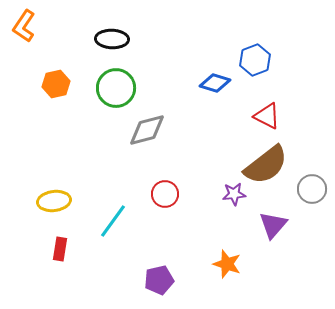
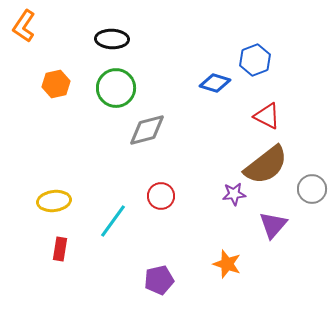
red circle: moved 4 px left, 2 px down
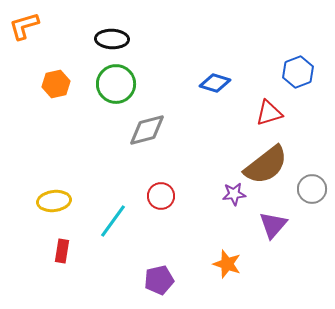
orange L-shape: rotated 40 degrees clockwise
blue hexagon: moved 43 px right, 12 px down
green circle: moved 4 px up
red triangle: moved 2 px right, 3 px up; rotated 44 degrees counterclockwise
red rectangle: moved 2 px right, 2 px down
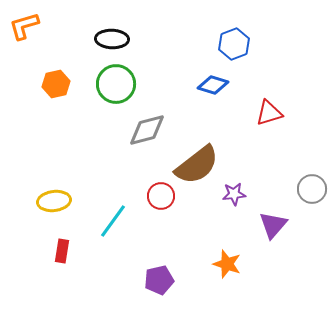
blue hexagon: moved 64 px left, 28 px up
blue diamond: moved 2 px left, 2 px down
brown semicircle: moved 69 px left
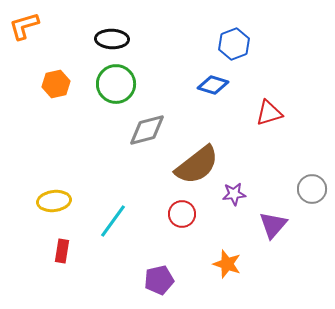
red circle: moved 21 px right, 18 px down
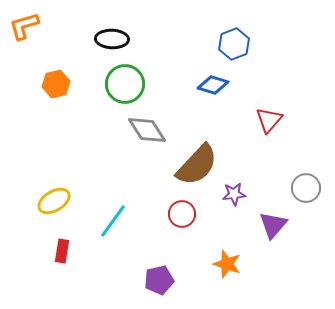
green circle: moved 9 px right
red triangle: moved 7 px down; rotated 32 degrees counterclockwise
gray diamond: rotated 72 degrees clockwise
brown semicircle: rotated 9 degrees counterclockwise
gray circle: moved 6 px left, 1 px up
yellow ellipse: rotated 24 degrees counterclockwise
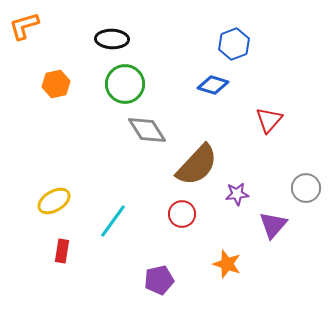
purple star: moved 3 px right
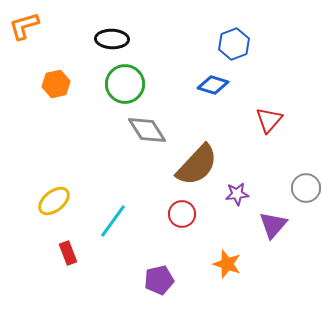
yellow ellipse: rotated 8 degrees counterclockwise
red rectangle: moved 6 px right, 2 px down; rotated 30 degrees counterclockwise
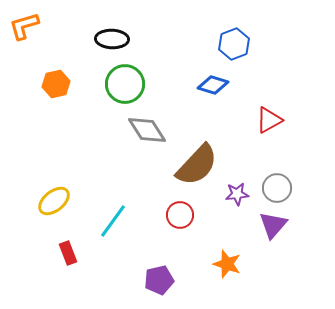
red triangle: rotated 20 degrees clockwise
gray circle: moved 29 px left
red circle: moved 2 px left, 1 px down
